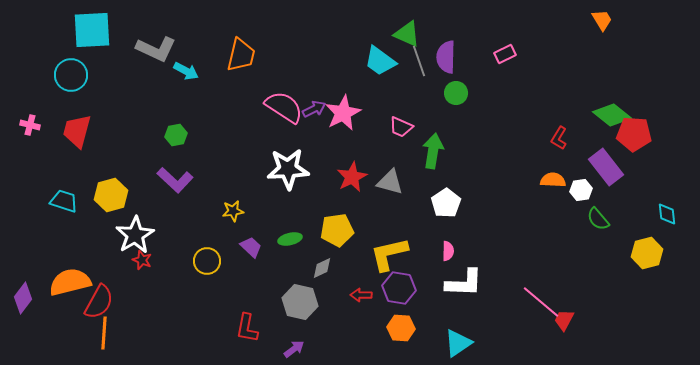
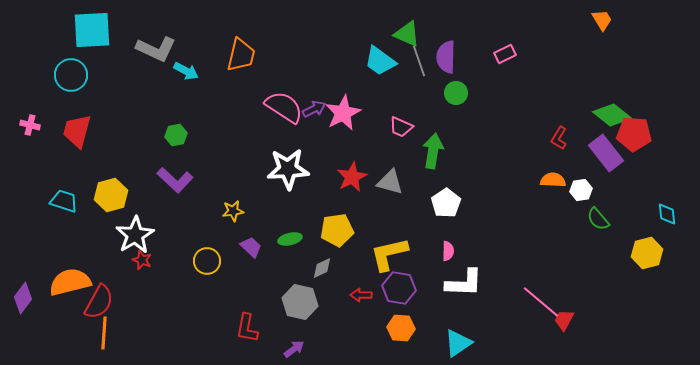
purple rectangle at (606, 167): moved 14 px up
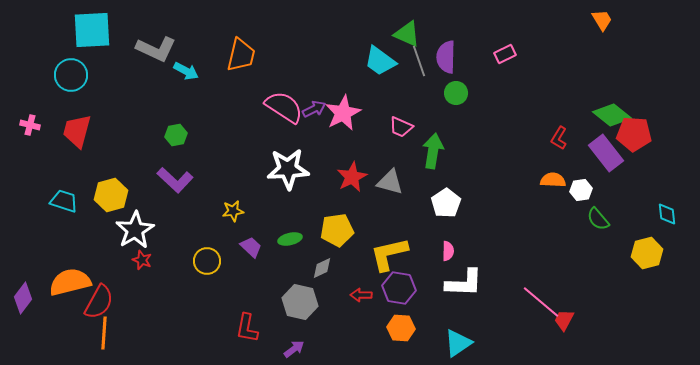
white star at (135, 235): moved 5 px up
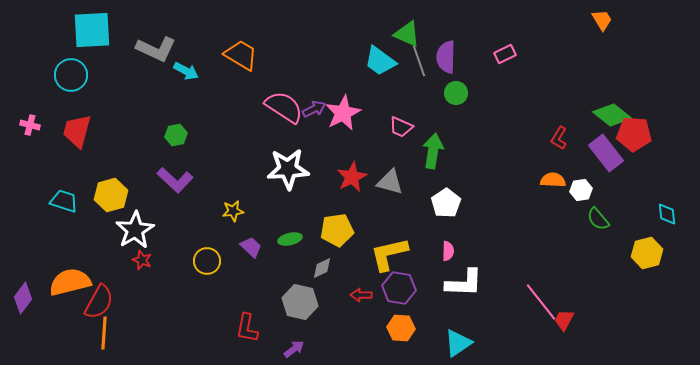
orange trapezoid at (241, 55): rotated 72 degrees counterclockwise
pink line at (541, 302): rotated 12 degrees clockwise
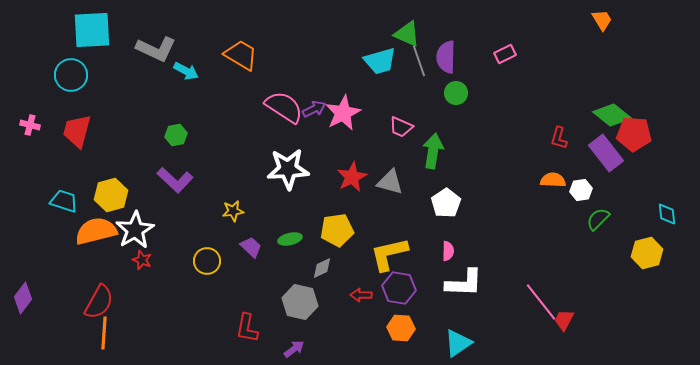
cyan trapezoid at (380, 61): rotated 52 degrees counterclockwise
red L-shape at (559, 138): rotated 15 degrees counterclockwise
green semicircle at (598, 219): rotated 85 degrees clockwise
orange semicircle at (70, 282): moved 26 px right, 51 px up
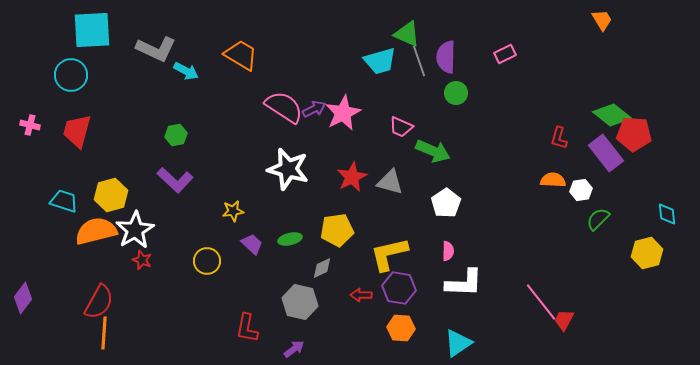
green arrow at (433, 151): rotated 104 degrees clockwise
white star at (288, 169): rotated 18 degrees clockwise
purple trapezoid at (251, 247): moved 1 px right, 3 px up
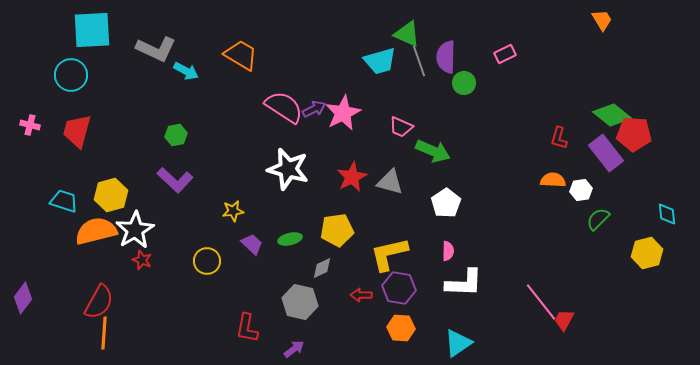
green circle at (456, 93): moved 8 px right, 10 px up
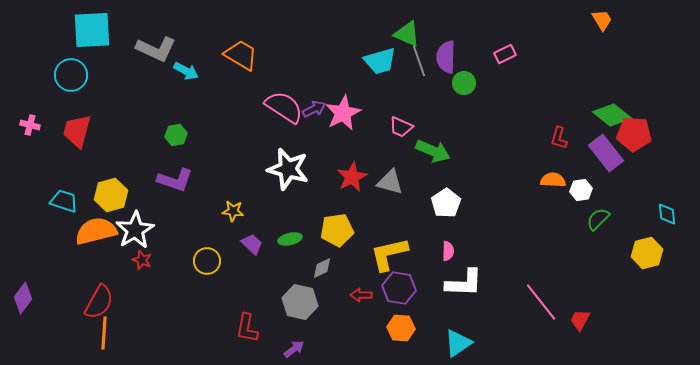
purple L-shape at (175, 180): rotated 24 degrees counterclockwise
yellow star at (233, 211): rotated 15 degrees clockwise
red trapezoid at (564, 320): moved 16 px right
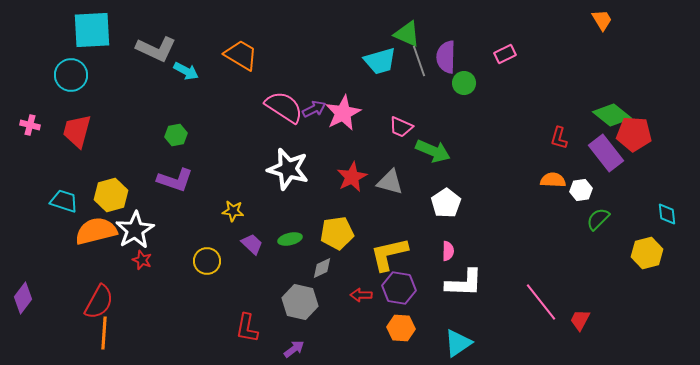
yellow pentagon at (337, 230): moved 3 px down
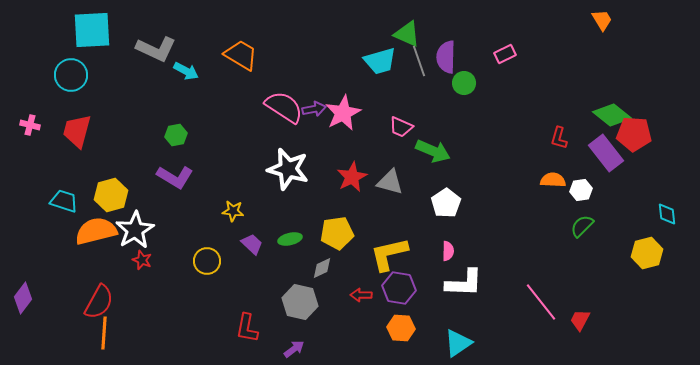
purple arrow at (314, 109): rotated 15 degrees clockwise
purple L-shape at (175, 180): moved 3 px up; rotated 12 degrees clockwise
green semicircle at (598, 219): moved 16 px left, 7 px down
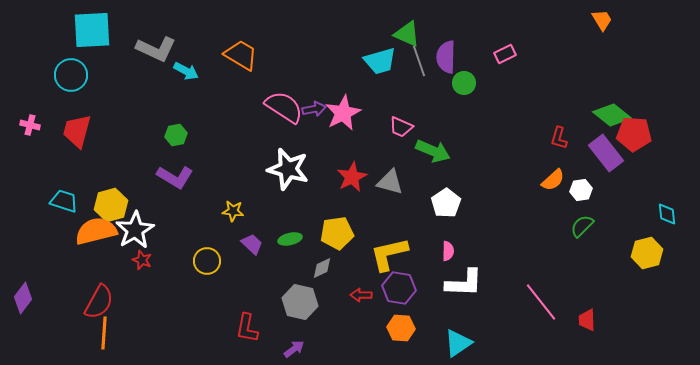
orange semicircle at (553, 180): rotated 135 degrees clockwise
yellow hexagon at (111, 195): moved 10 px down
red trapezoid at (580, 320): moved 7 px right; rotated 30 degrees counterclockwise
